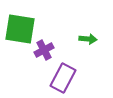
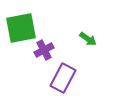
green square: moved 1 px right, 1 px up; rotated 20 degrees counterclockwise
green arrow: rotated 30 degrees clockwise
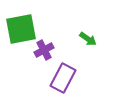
green square: moved 1 px down
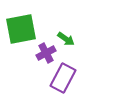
green arrow: moved 22 px left
purple cross: moved 2 px right, 3 px down
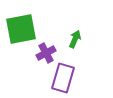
green arrow: moved 9 px right; rotated 102 degrees counterclockwise
purple rectangle: rotated 12 degrees counterclockwise
